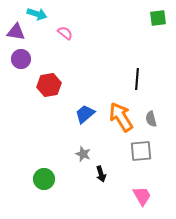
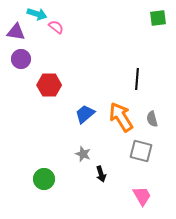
pink semicircle: moved 9 px left, 6 px up
red hexagon: rotated 10 degrees clockwise
gray semicircle: moved 1 px right
gray square: rotated 20 degrees clockwise
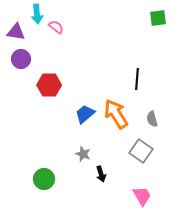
cyan arrow: rotated 66 degrees clockwise
orange arrow: moved 5 px left, 3 px up
gray square: rotated 20 degrees clockwise
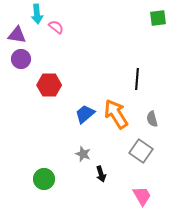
purple triangle: moved 1 px right, 3 px down
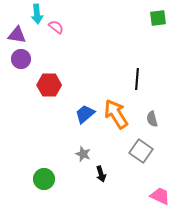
pink trapezoid: moved 18 px right; rotated 35 degrees counterclockwise
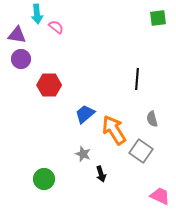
orange arrow: moved 2 px left, 16 px down
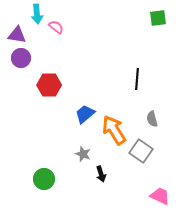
purple circle: moved 1 px up
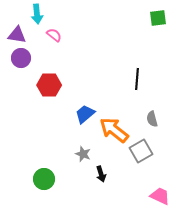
pink semicircle: moved 2 px left, 8 px down
orange arrow: rotated 20 degrees counterclockwise
gray square: rotated 25 degrees clockwise
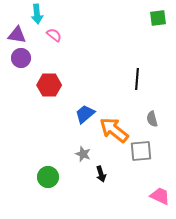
gray square: rotated 25 degrees clockwise
green circle: moved 4 px right, 2 px up
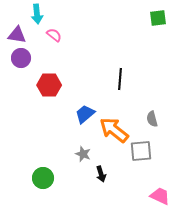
black line: moved 17 px left
green circle: moved 5 px left, 1 px down
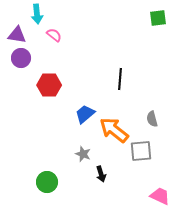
green circle: moved 4 px right, 4 px down
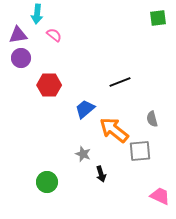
cyan arrow: rotated 12 degrees clockwise
purple triangle: moved 1 px right; rotated 18 degrees counterclockwise
black line: moved 3 px down; rotated 65 degrees clockwise
blue trapezoid: moved 5 px up
gray square: moved 1 px left
